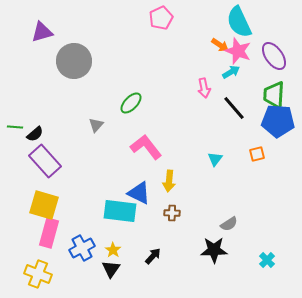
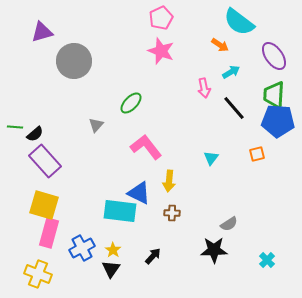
cyan semicircle: rotated 28 degrees counterclockwise
pink star: moved 77 px left
cyan triangle: moved 4 px left, 1 px up
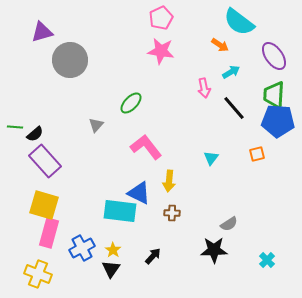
pink star: rotated 12 degrees counterclockwise
gray circle: moved 4 px left, 1 px up
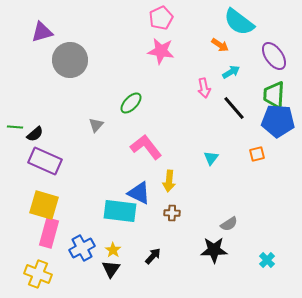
purple rectangle: rotated 24 degrees counterclockwise
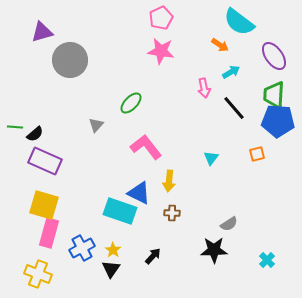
cyan rectangle: rotated 12 degrees clockwise
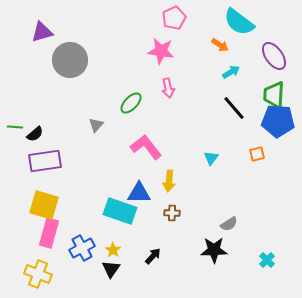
pink pentagon: moved 13 px right
pink arrow: moved 36 px left
purple rectangle: rotated 32 degrees counterclockwise
blue triangle: rotated 25 degrees counterclockwise
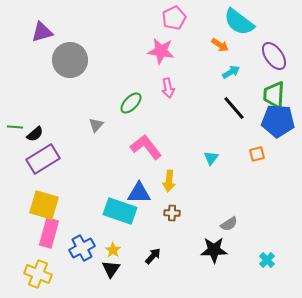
purple rectangle: moved 2 px left, 2 px up; rotated 24 degrees counterclockwise
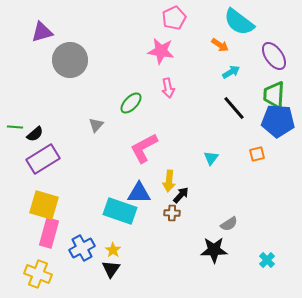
pink L-shape: moved 2 px left, 1 px down; rotated 80 degrees counterclockwise
black arrow: moved 28 px right, 61 px up
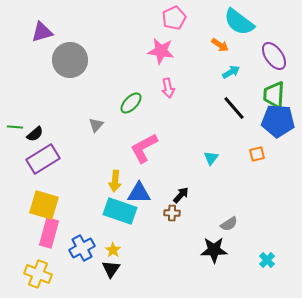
yellow arrow: moved 54 px left
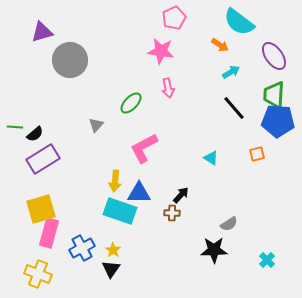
cyan triangle: rotated 35 degrees counterclockwise
yellow square: moved 3 px left, 4 px down; rotated 32 degrees counterclockwise
